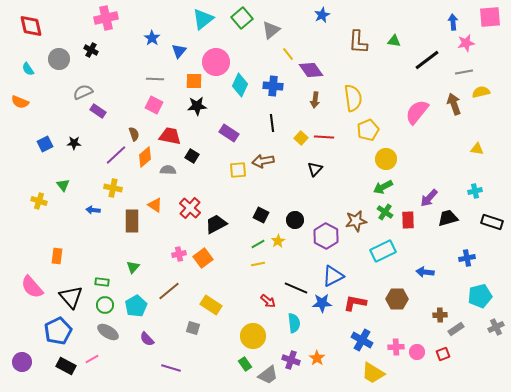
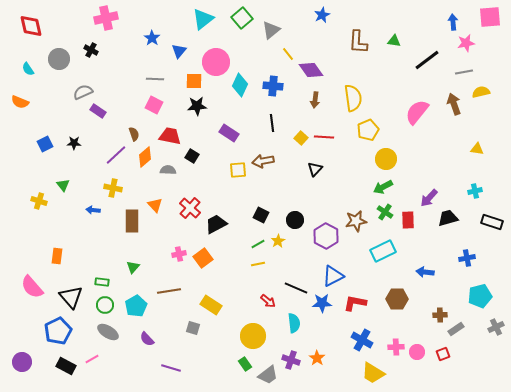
orange triangle at (155, 205): rotated 14 degrees clockwise
brown line at (169, 291): rotated 30 degrees clockwise
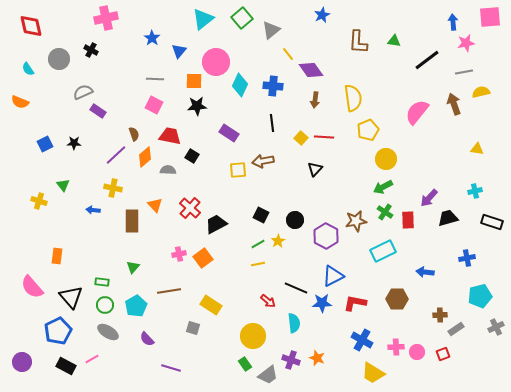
orange star at (317, 358): rotated 14 degrees counterclockwise
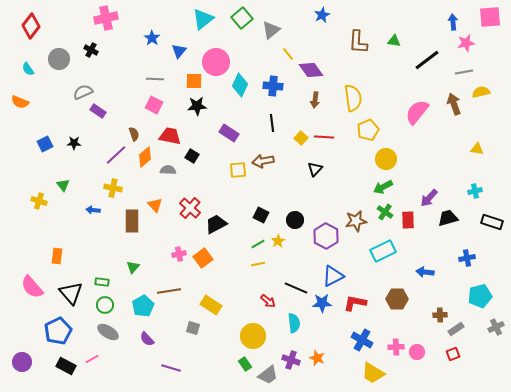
red diamond at (31, 26): rotated 50 degrees clockwise
black triangle at (71, 297): moved 4 px up
cyan pentagon at (136, 306): moved 7 px right
red square at (443, 354): moved 10 px right
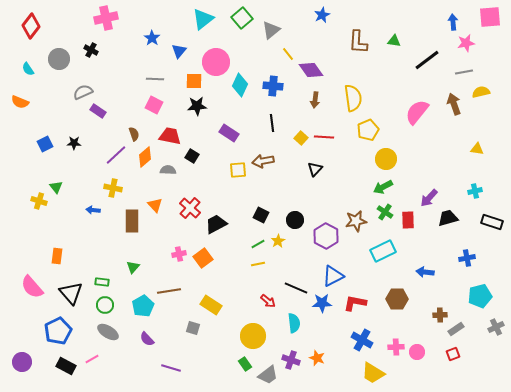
green triangle at (63, 185): moved 7 px left, 2 px down
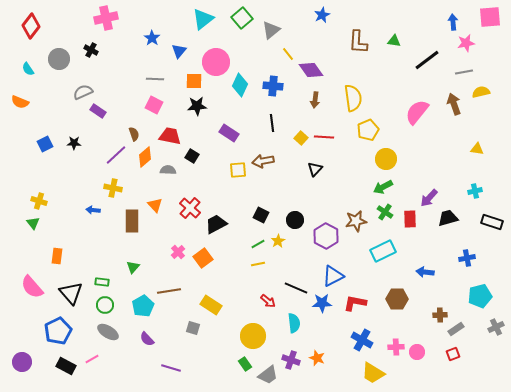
green triangle at (56, 187): moved 23 px left, 36 px down
red rectangle at (408, 220): moved 2 px right, 1 px up
pink cross at (179, 254): moved 1 px left, 2 px up; rotated 32 degrees counterclockwise
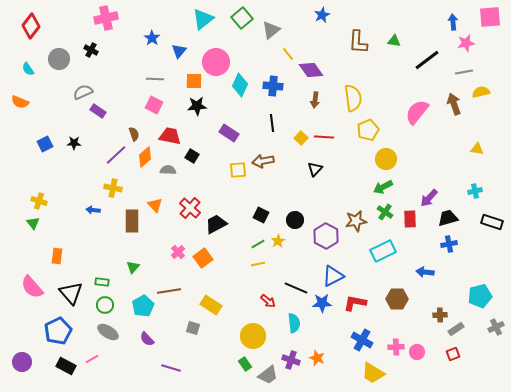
blue cross at (467, 258): moved 18 px left, 14 px up
